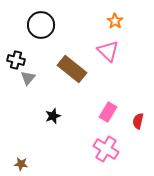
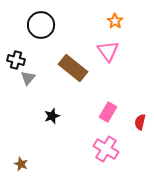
pink triangle: rotated 10 degrees clockwise
brown rectangle: moved 1 px right, 1 px up
black star: moved 1 px left
red semicircle: moved 2 px right, 1 px down
brown star: rotated 16 degrees clockwise
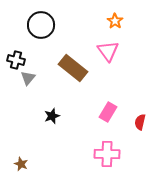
pink cross: moved 1 px right, 5 px down; rotated 30 degrees counterclockwise
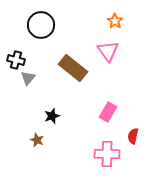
red semicircle: moved 7 px left, 14 px down
brown star: moved 16 px right, 24 px up
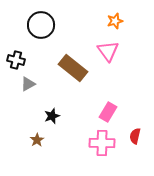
orange star: rotated 21 degrees clockwise
gray triangle: moved 6 px down; rotated 21 degrees clockwise
red semicircle: moved 2 px right
brown star: rotated 16 degrees clockwise
pink cross: moved 5 px left, 11 px up
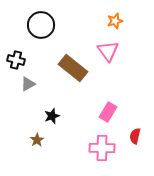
pink cross: moved 5 px down
